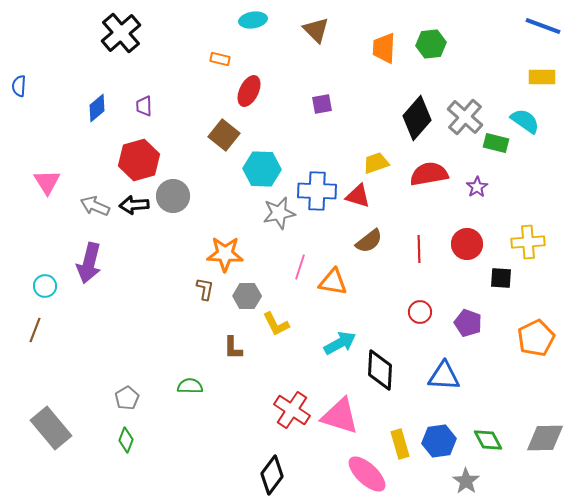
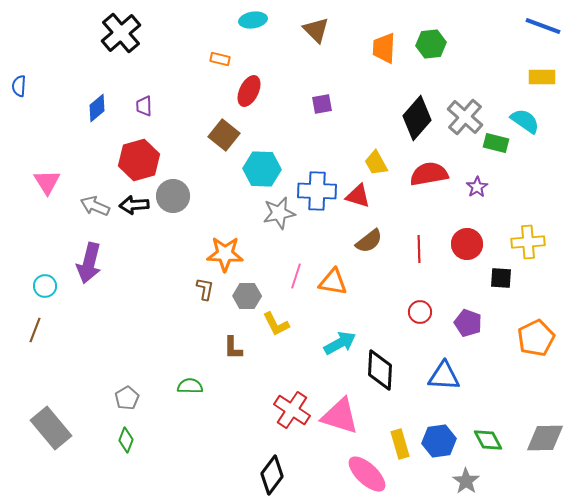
yellow trapezoid at (376, 163): rotated 100 degrees counterclockwise
pink line at (300, 267): moved 4 px left, 9 px down
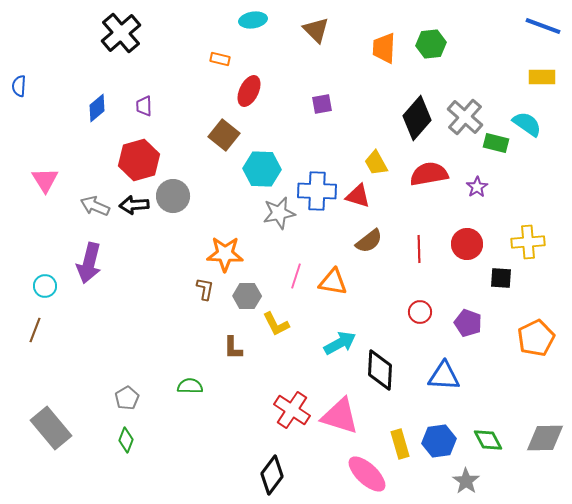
cyan semicircle at (525, 121): moved 2 px right, 3 px down
pink triangle at (47, 182): moved 2 px left, 2 px up
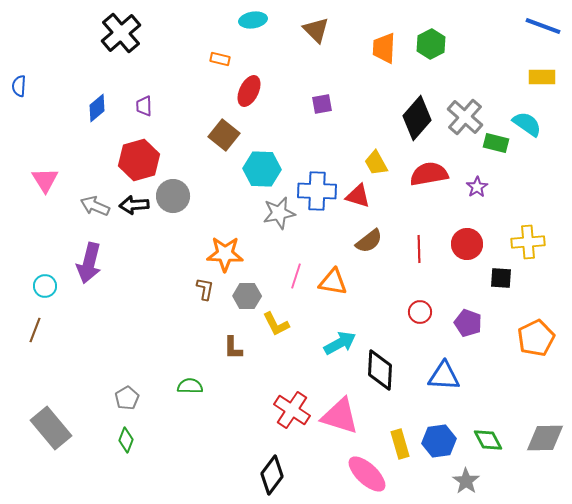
green hexagon at (431, 44): rotated 20 degrees counterclockwise
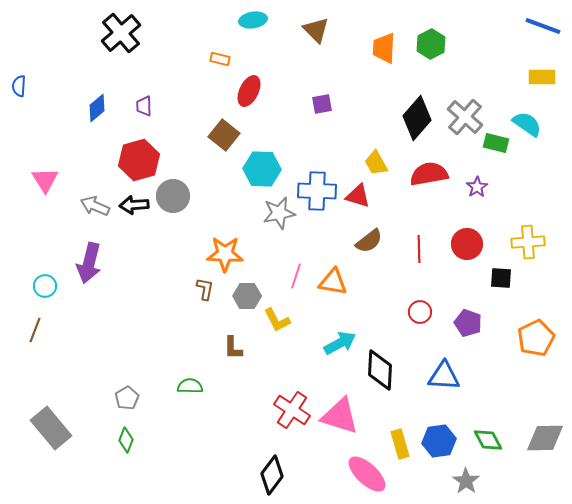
yellow L-shape at (276, 324): moved 1 px right, 4 px up
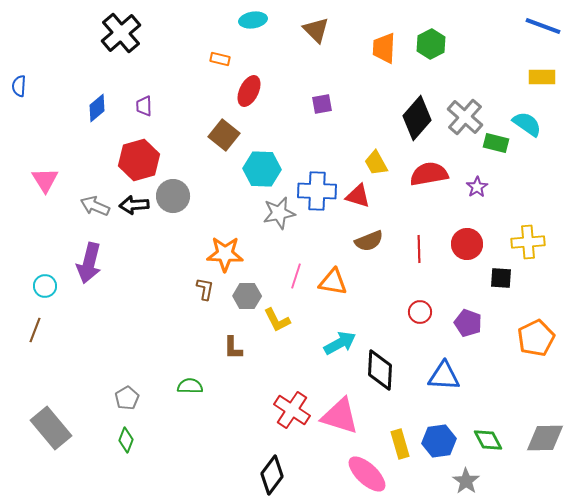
brown semicircle at (369, 241): rotated 16 degrees clockwise
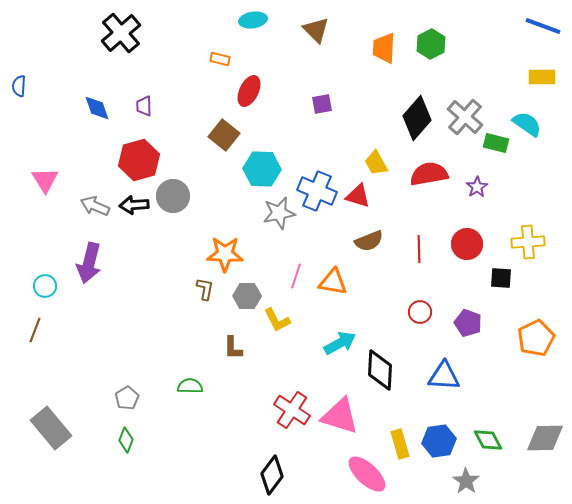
blue diamond at (97, 108): rotated 68 degrees counterclockwise
blue cross at (317, 191): rotated 21 degrees clockwise
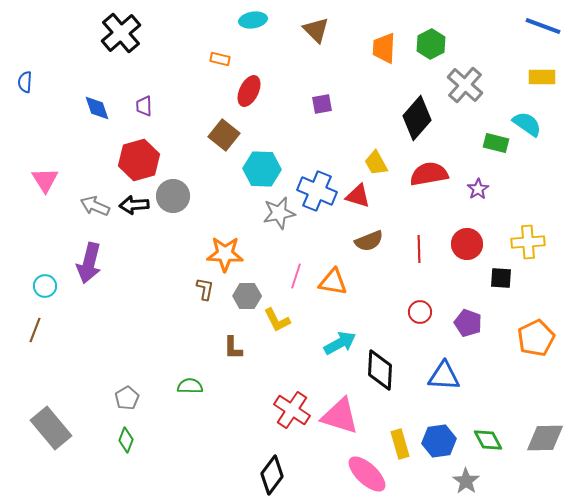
blue semicircle at (19, 86): moved 6 px right, 4 px up
gray cross at (465, 117): moved 32 px up
purple star at (477, 187): moved 1 px right, 2 px down
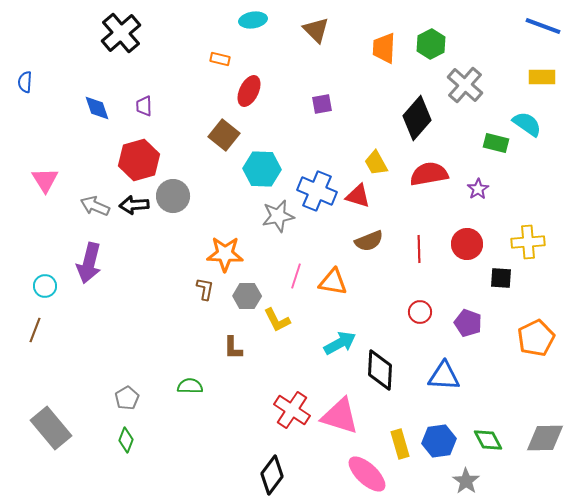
gray star at (279, 213): moved 1 px left, 3 px down
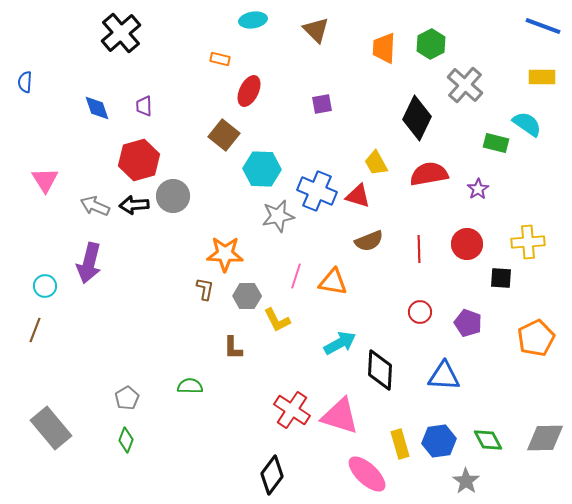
black diamond at (417, 118): rotated 15 degrees counterclockwise
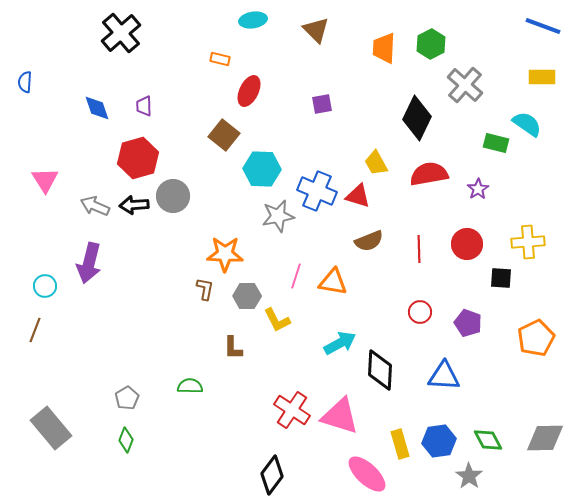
red hexagon at (139, 160): moved 1 px left, 2 px up
gray star at (466, 481): moved 3 px right, 5 px up
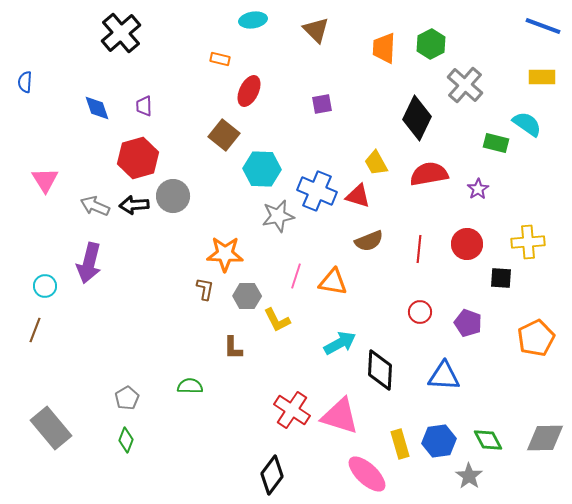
red line at (419, 249): rotated 8 degrees clockwise
